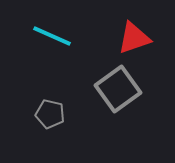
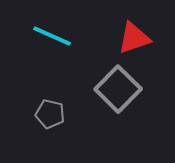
gray square: rotated 9 degrees counterclockwise
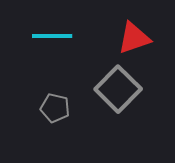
cyan line: rotated 24 degrees counterclockwise
gray pentagon: moved 5 px right, 6 px up
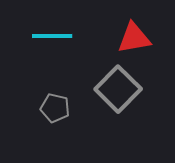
red triangle: rotated 9 degrees clockwise
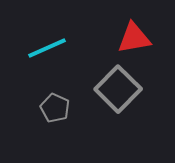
cyan line: moved 5 px left, 12 px down; rotated 24 degrees counterclockwise
gray pentagon: rotated 12 degrees clockwise
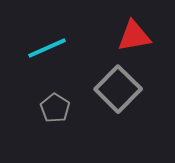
red triangle: moved 2 px up
gray pentagon: rotated 8 degrees clockwise
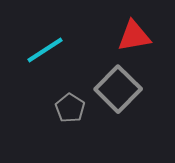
cyan line: moved 2 px left, 2 px down; rotated 9 degrees counterclockwise
gray pentagon: moved 15 px right
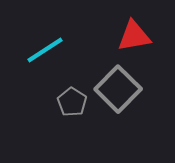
gray pentagon: moved 2 px right, 6 px up
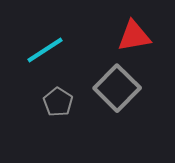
gray square: moved 1 px left, 1 px up
gray pentagon: moved 14 px left
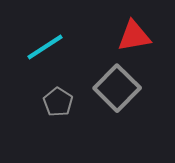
cyan line: moved 3 px up
